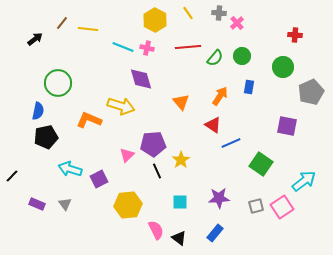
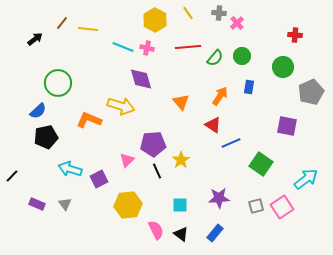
blue semicircle at (38, 111): rotated 36 degrees clockwise
pink triangle at (127, 155): moved 5 px down
cyan arrow at (304, 181): moved 2 px right, 2 px up
cyan square at (180, 202): moved 3 px down
black triangle at (179, 238): moved 2 px right, 4 px up
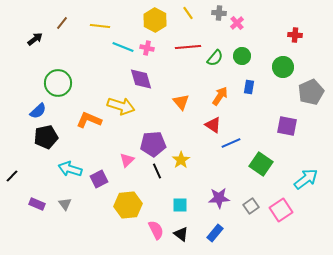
yellow line at (88, 29): moved 12 px right, 3 px up
gray square at (256, 206): moved 5 px left; rotated 21 degrees counterclockwise
pink square at (282, 207): moved 1 px left, 3 px down
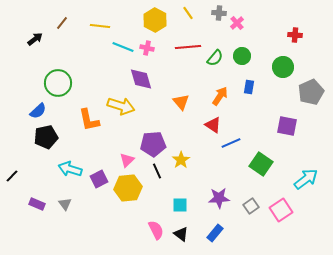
orange L-shape at (89, 120): rotated 125 degrees counterclockwise
yellow hexagon at (128, 205): moved 17 px up
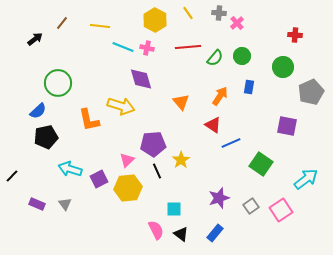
purple star at (219, 198): rotated 15 degrees counterclockwise
cyan square at (180, 205): moved 6 px left, 4 px down
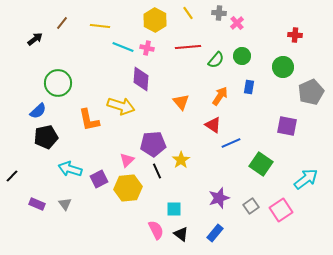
green semicircle at (215, 58): moved 1 px right, 2 px down
purple diamond at (141, 79): rotated 20 degrees clockwise
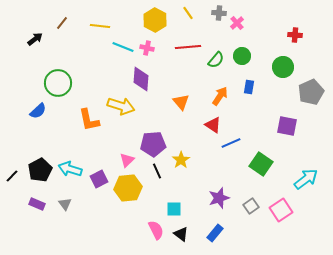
black pentagon at (46, 137): moved 6 px left, 33 px down; rotated 15 degrees counterclockwise
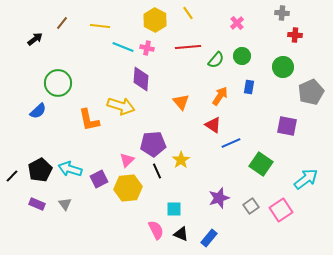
gray cross at (219, 13): moved 63 px right
blue rectangle at (215, 233): moved 6 px left, 5 px down
black triangle at (181, 234): rotated 14 degrees counterclockwise
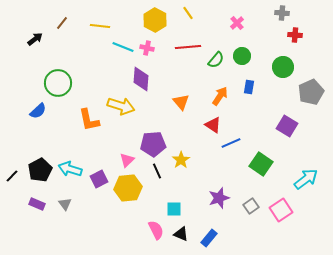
purple square at (287, 126): rotated 20 degrees clockwise
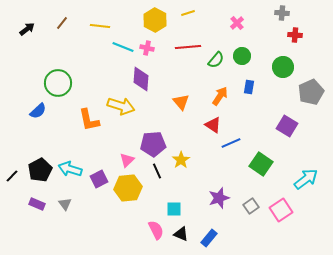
yellow line at (188, 13): rotated 72 degrees counterclockwise
black arrow at (35, 39): moved 8 px left, 10 px up
